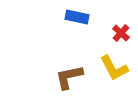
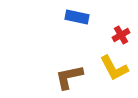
red cross: moved 2 px down; rotated 18 degrees clockwise
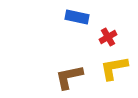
red cross: moved 13 px left, 2 px down
yellow L-shape: rotated 108 degrees clockwise
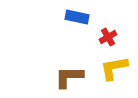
brown L-shape: rotated 12 degrees clockwise
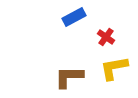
blue rectangle: moved 3 px left; rotated 40 degrees counterclockwise
red cross: moved 2 px left; rotated 24 degrees counterclockwise
